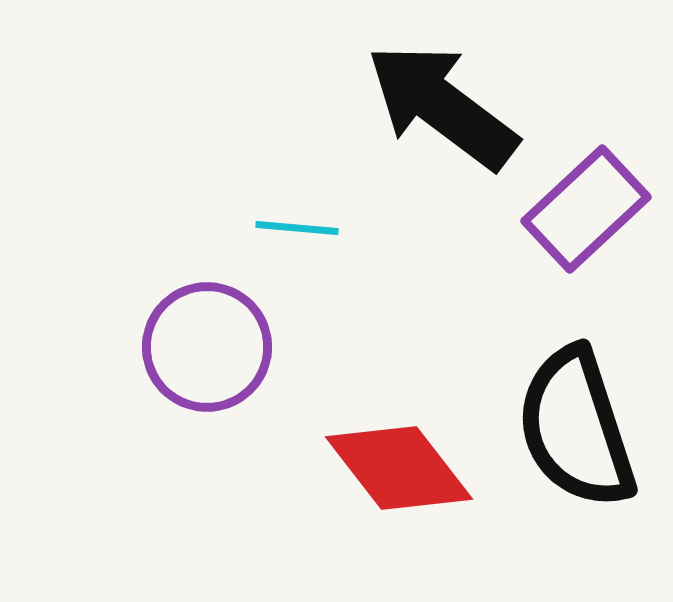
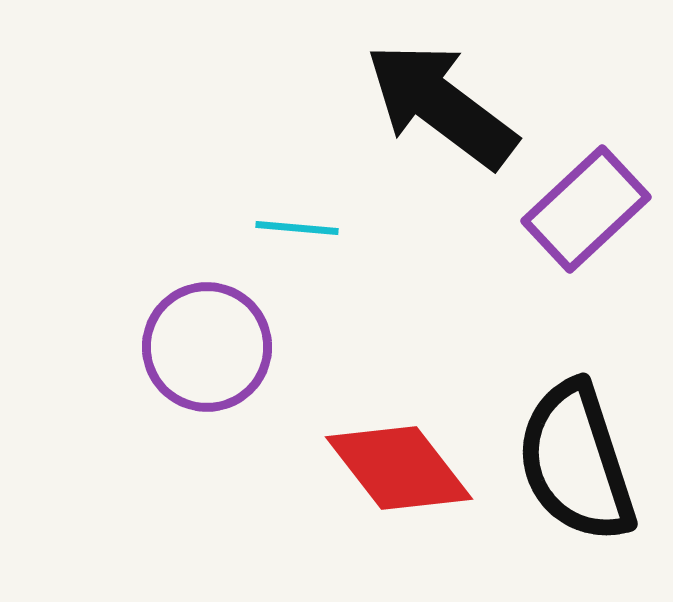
black arrow: moved 1 px left, 1 px up
black semicircle: moved 34 px down
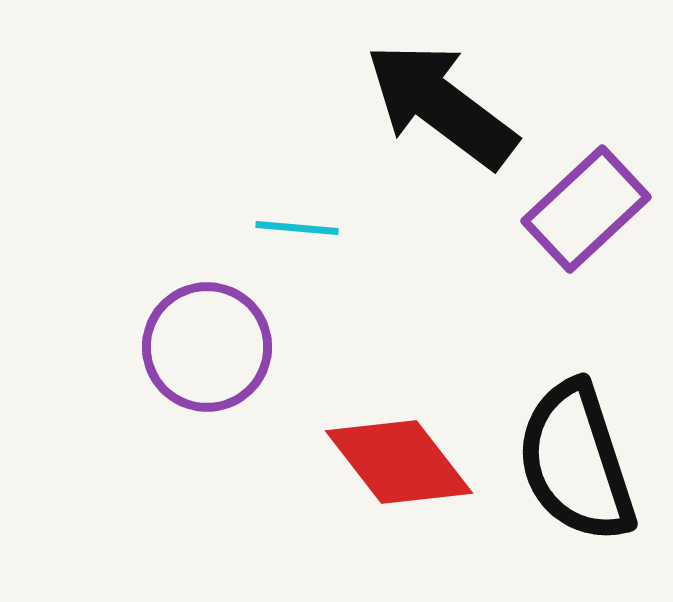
red diamond: moved 6 px up
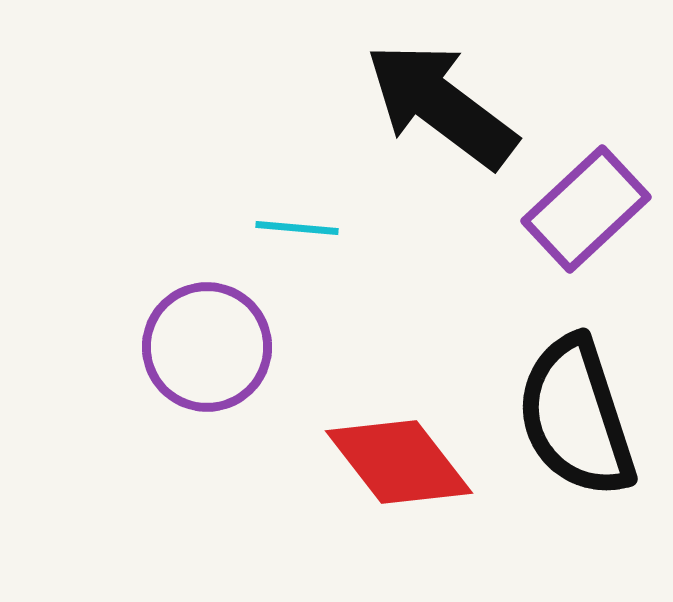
black semicircle: moved 45 px up
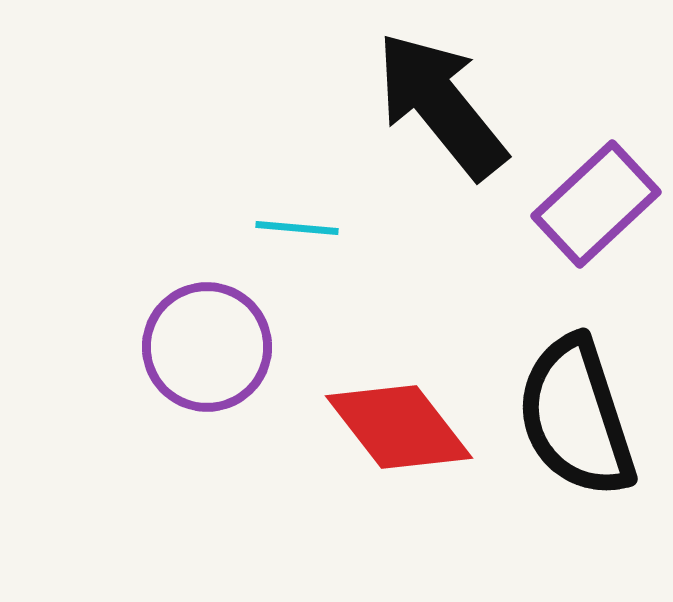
black arrow: rotated 14 degrees clockwise
purple rectangle: moved 10 px right, 5 px up
red diamond: moved 35 px up
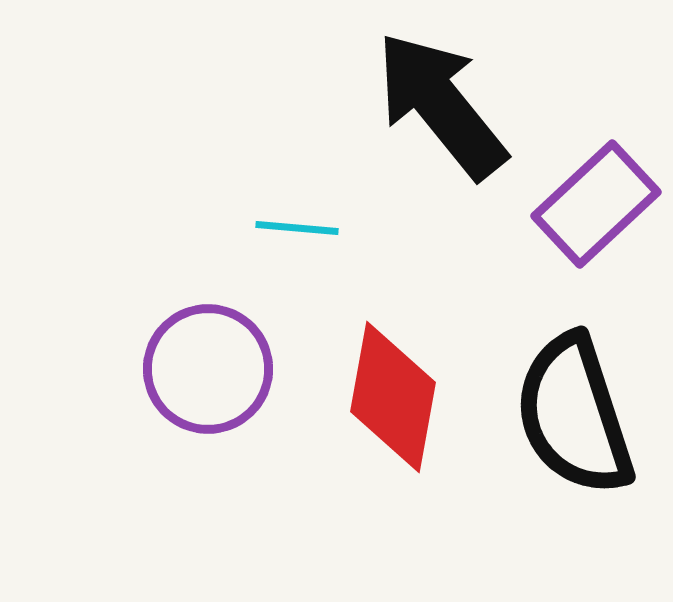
purple circle: moved 1 px right, 22 px down
black semicircle: moved 2 px left, 2 px up
red diamond: moved 6 px left, 30 px up; rotated 48 degrees clockwise
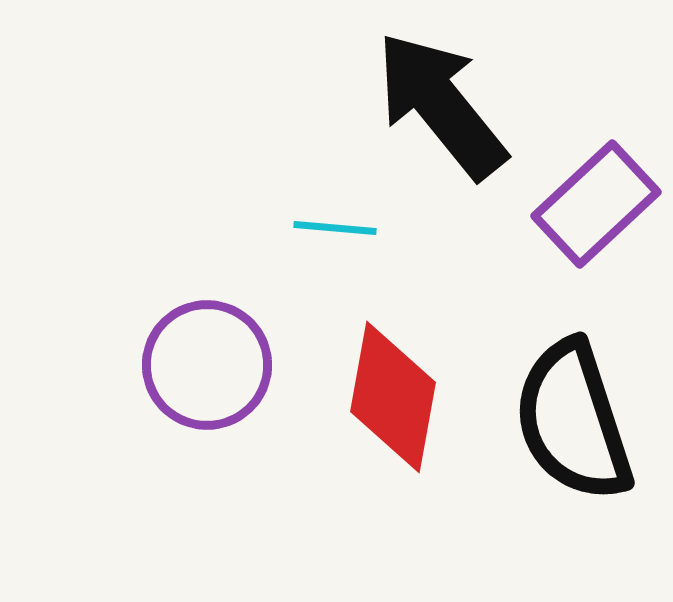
cyan line: moved 38 px right
purple circle: moved 1 px left, 4 px up
black semicircle: moved 1 px left, 6 px down
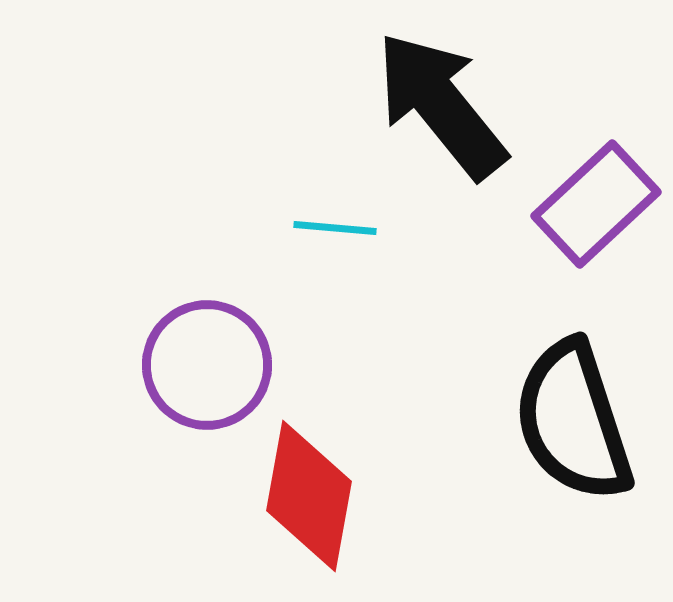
red diamond: moved 84 px left, 99 px down
